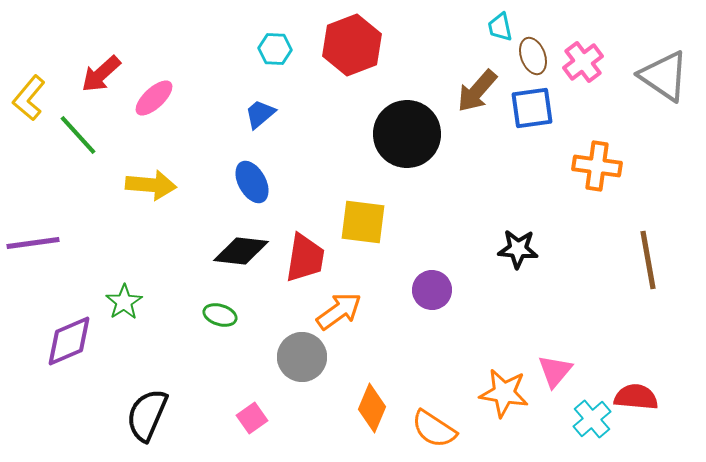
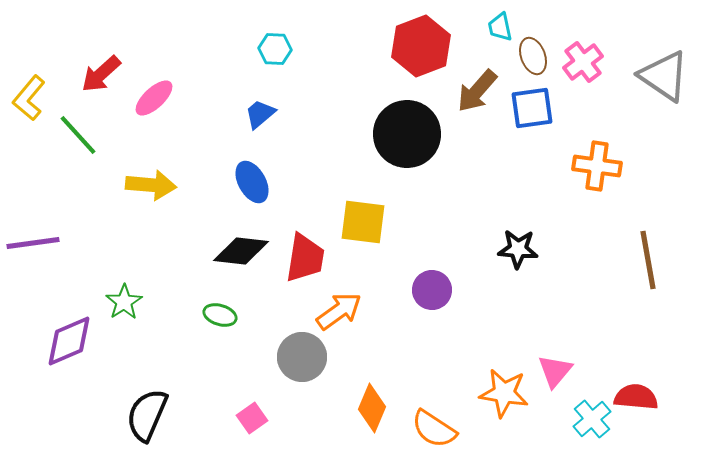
red hexagon: moved 69 px right, 1 px down
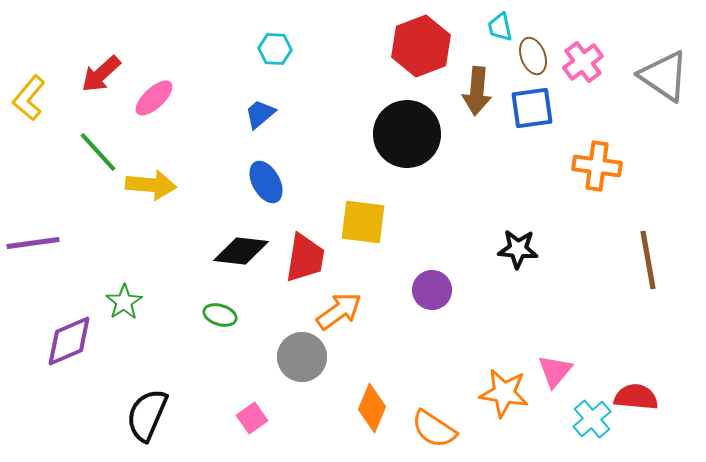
brown arrow: rotated 36 degrees counterclockwise
green line: moved 20 px right, 17 px down
blue ellipse: moved 14 px right
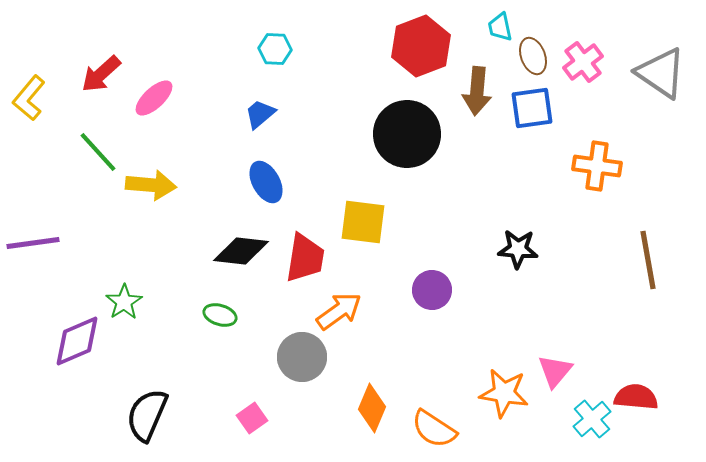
gray triangle: moved 3 px left, 3 px up
purple diamond: moved 8 px right
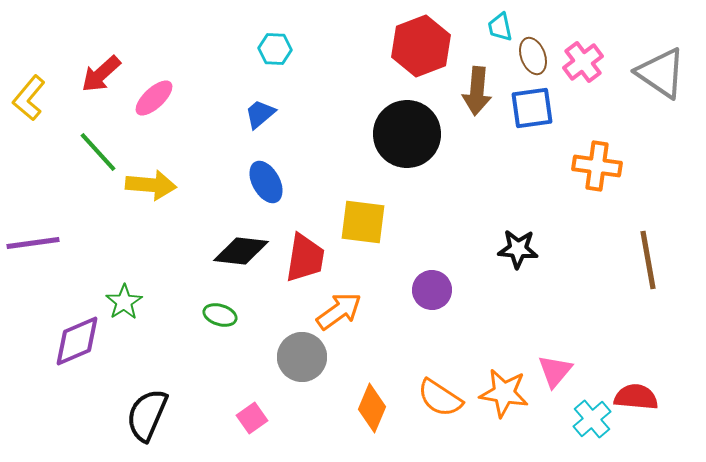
orange semicircle: moved 6 px right, 31 px up
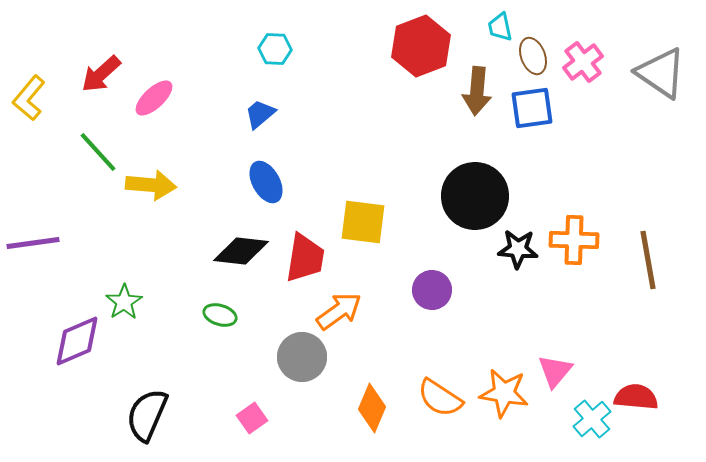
black circle: moved 68 px right, 62 px down
orange cross: moved 23 px left, 74 px down; rotated 6 degrees counterclockwise
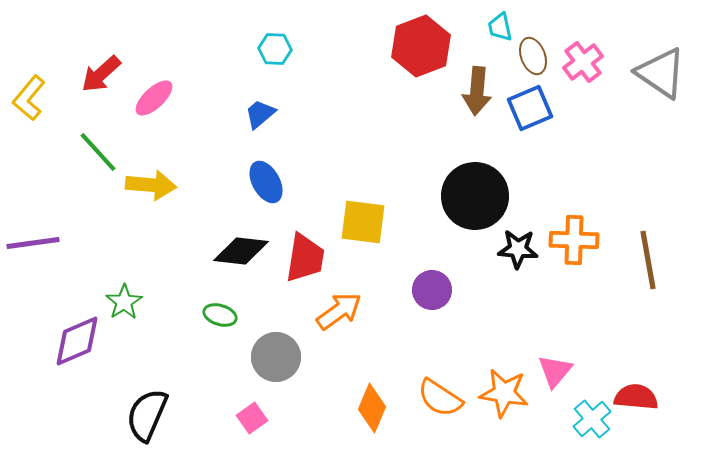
blue square: moved 2 px left; rotated 15 degrees counterclockwise
gray circle: moved 26 px left
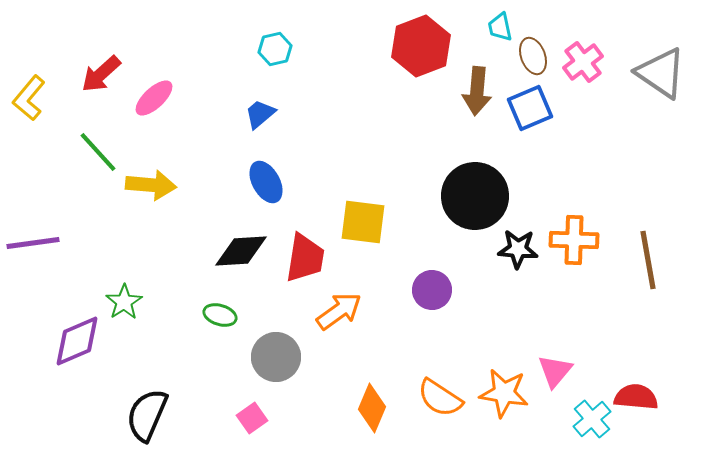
cyan hexagon: rotated 16 degrees counterclockwise
black diamond: rotated 10 degrees counterclockwise
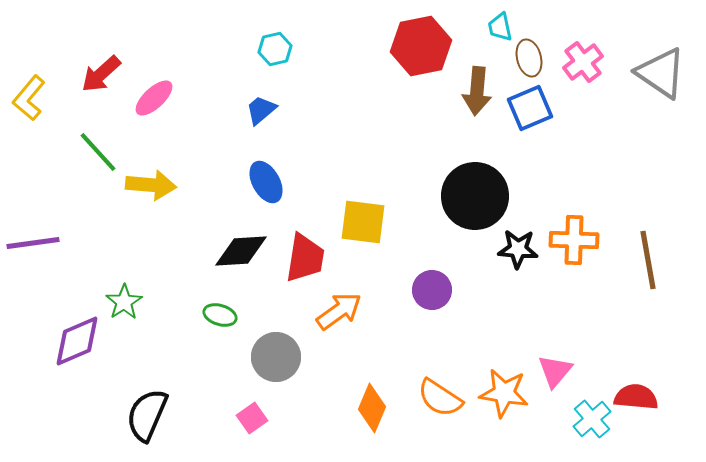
red hexagon: rotated 10 degrees clockwise
brown ellipse: moved 4 px left, 2 px down; rotated 6 degrees clockwise
blue trapezoid: moved 1 px right, 4 px up
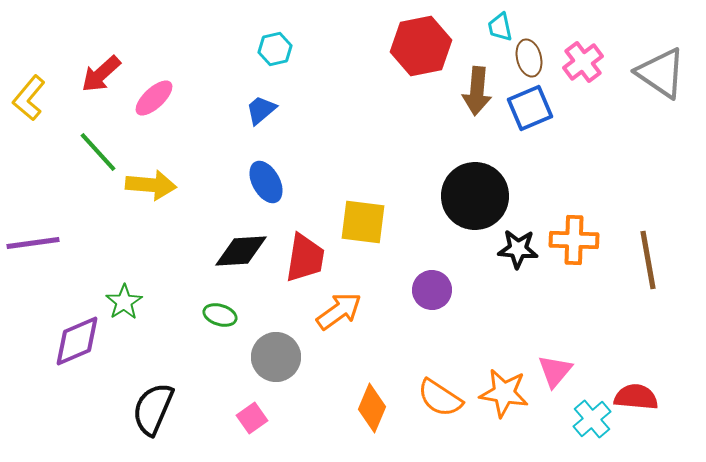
black semicircle: moved 6 px right, 6 px up
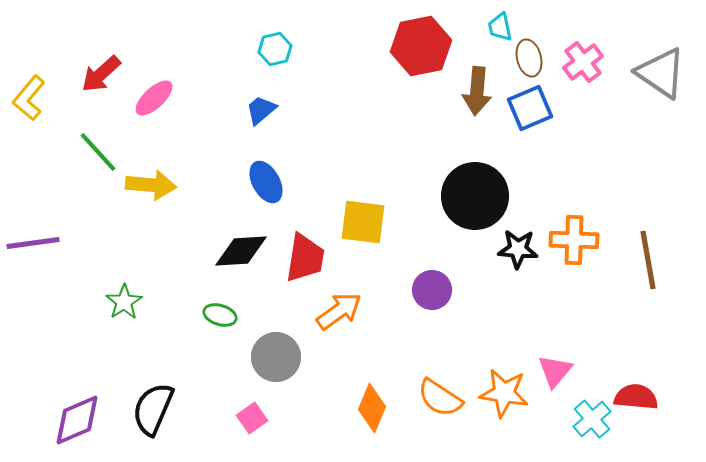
purple diamond: moved 79 px down
